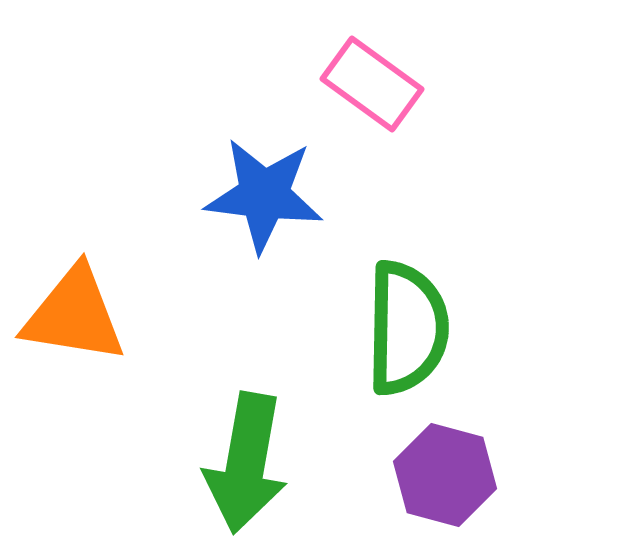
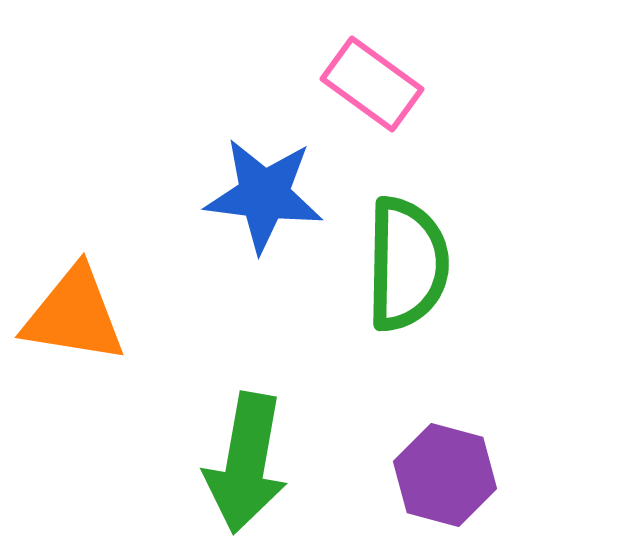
green semicircle: moved 64 px up
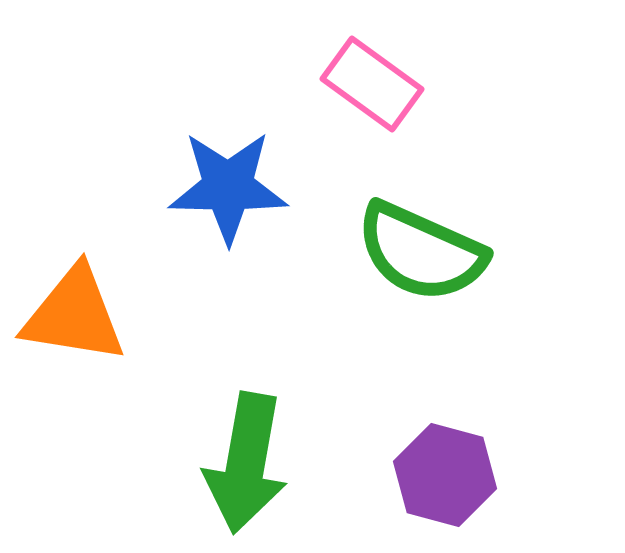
blue star: moved 36 px left, 8 px up; rotated 6 degrees counterclockwise
green semicircle: moved 14 px right, 12 px up; rotated 113 degrees clockwise
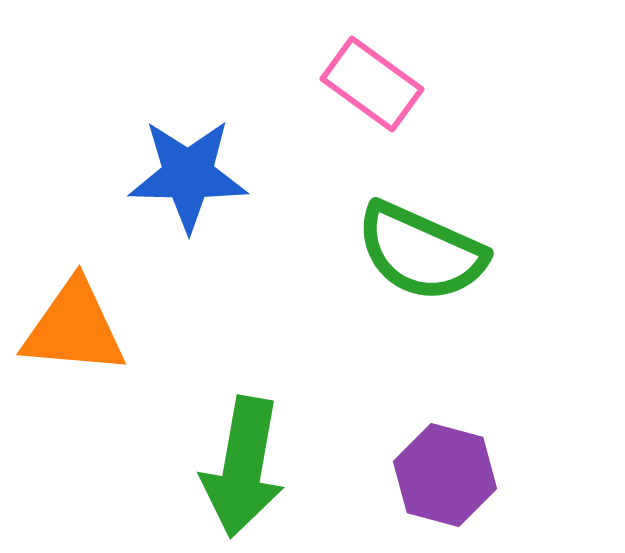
blue star: moved 40 px left, 12 px up
orange triangle: moved 13 px down; rotated 4 degrees counterclockwise
green arrow: moved 3 px left, 4 px down
